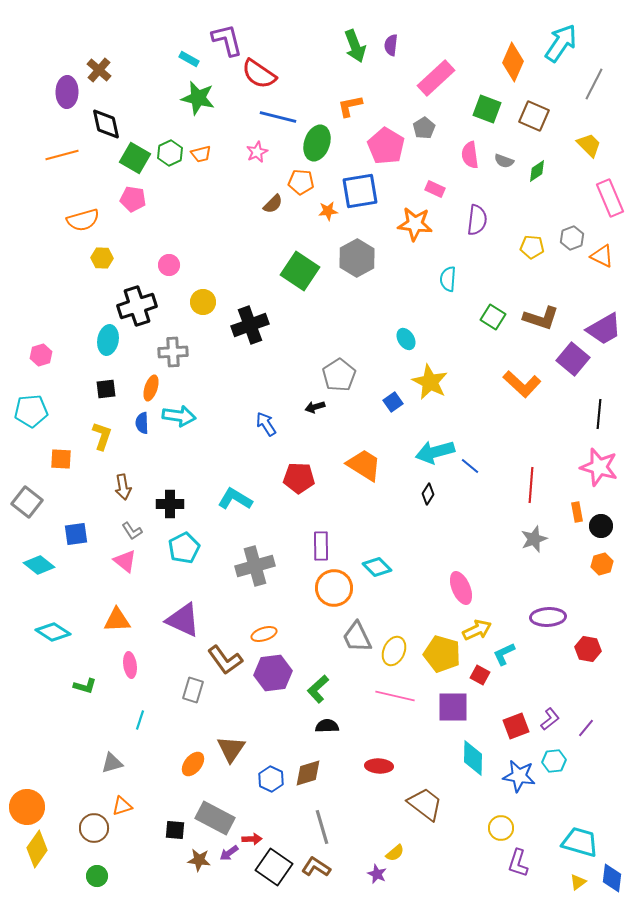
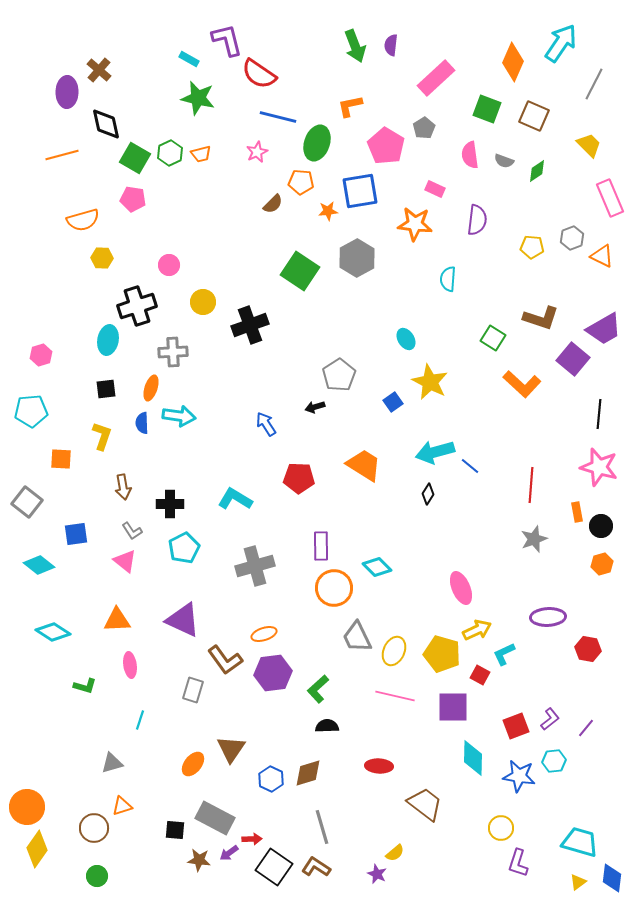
green square at (493, 317): moved 21 px down
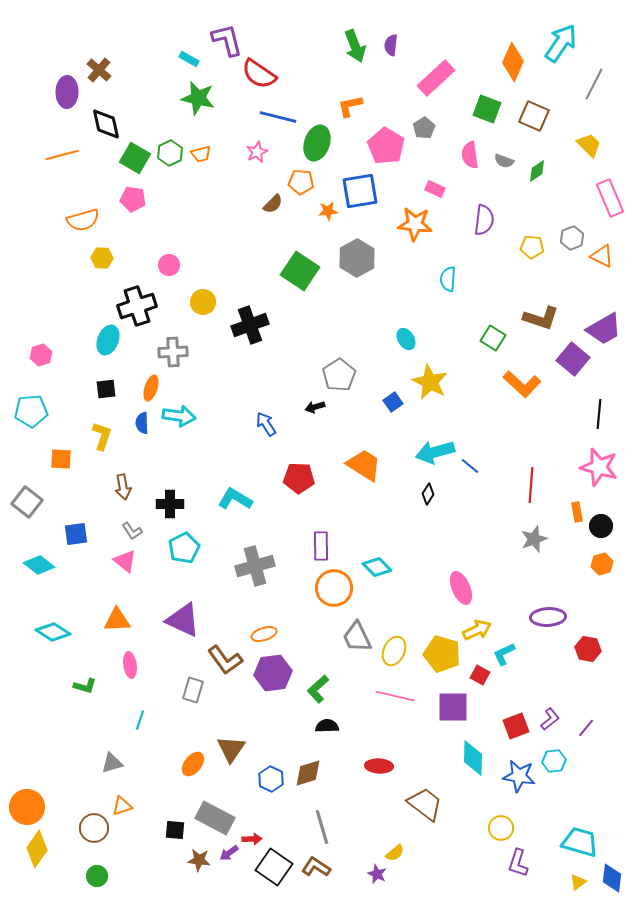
purple semicircle at (477, 220): moved 7 px right
cyan ellipse at (108, 340): rotated 12 degrees clockwise
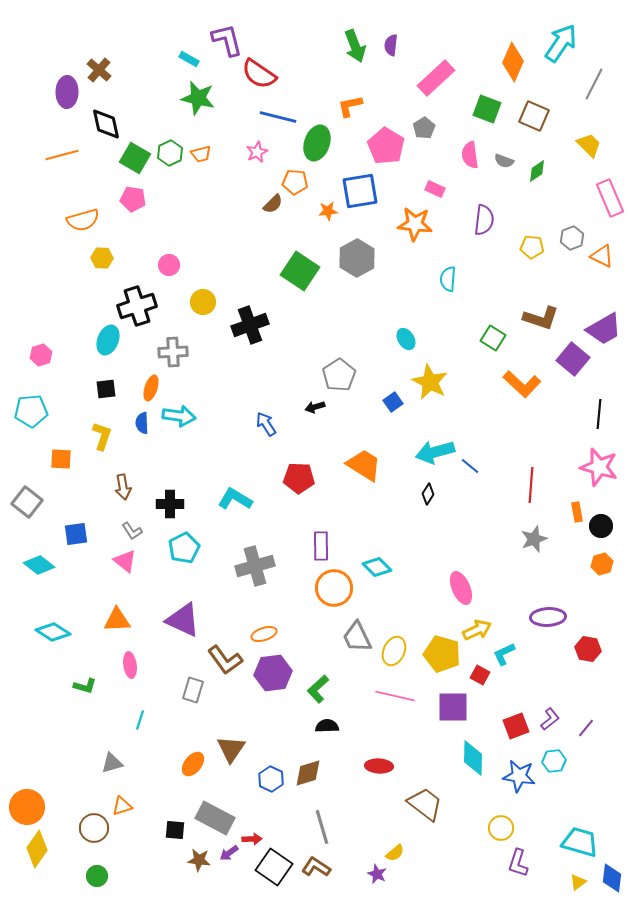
orange pentagon at (301, 182): moved 6 px left
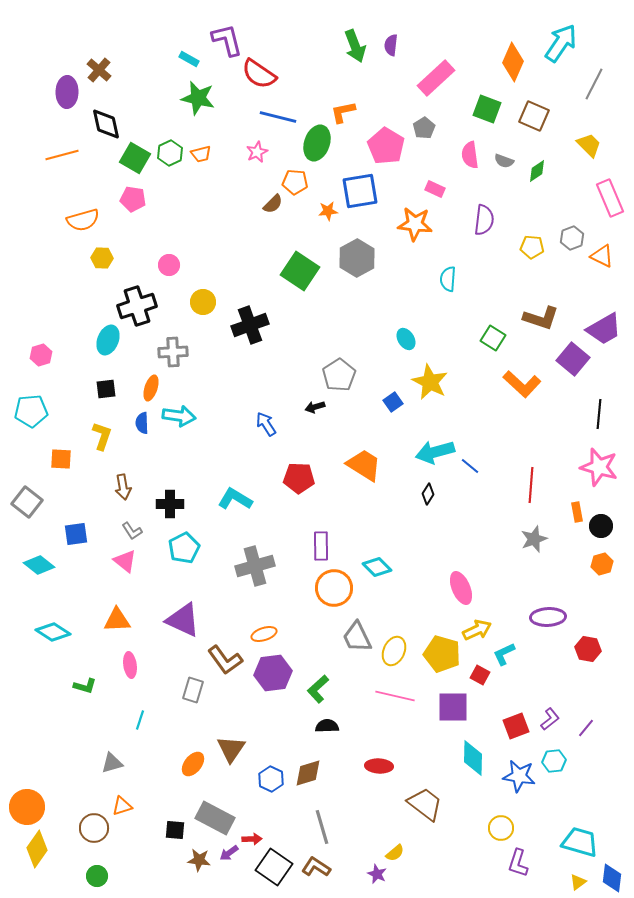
orange L-shape at (350, 106): moved 7 px left, 6 px down
